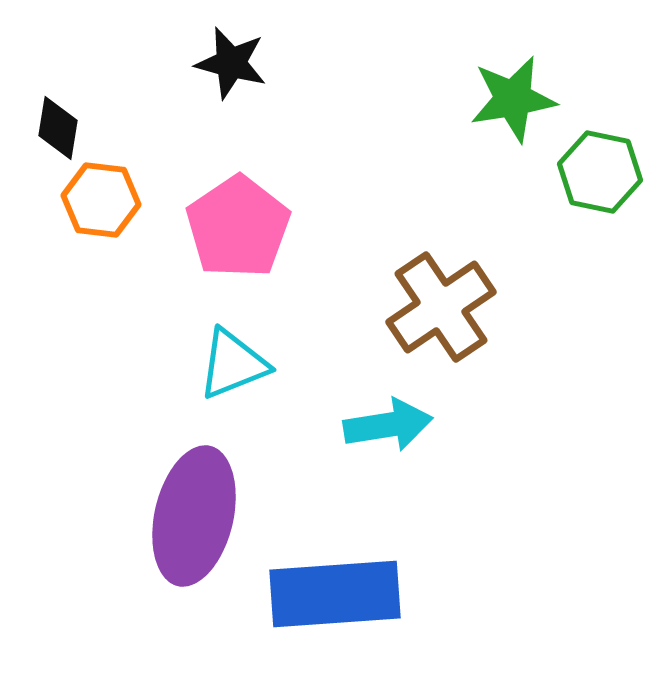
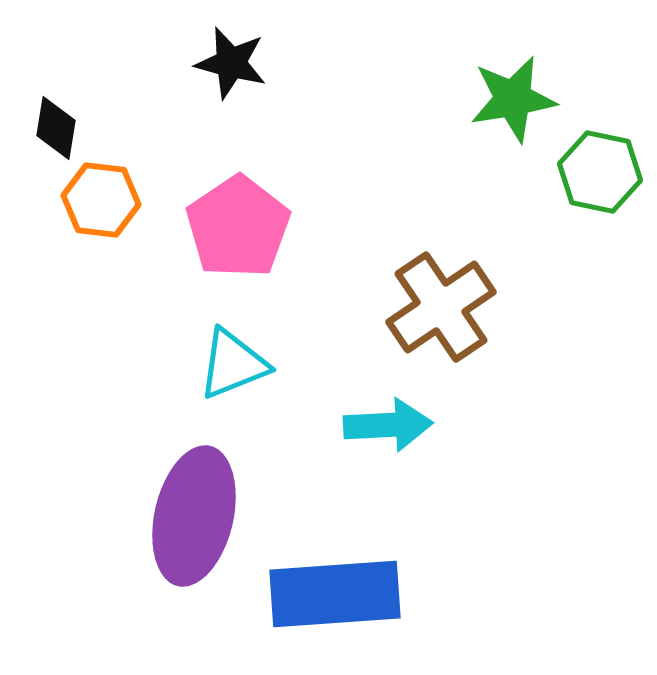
black diamond: moved 2 px left
cyan arrow: rotated 6 degrees clockwise
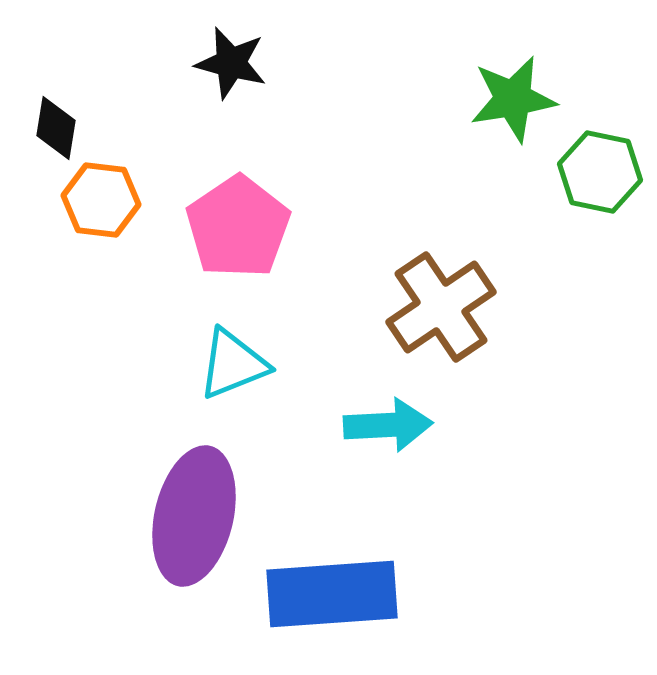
blue rectangle: moved 3 px left
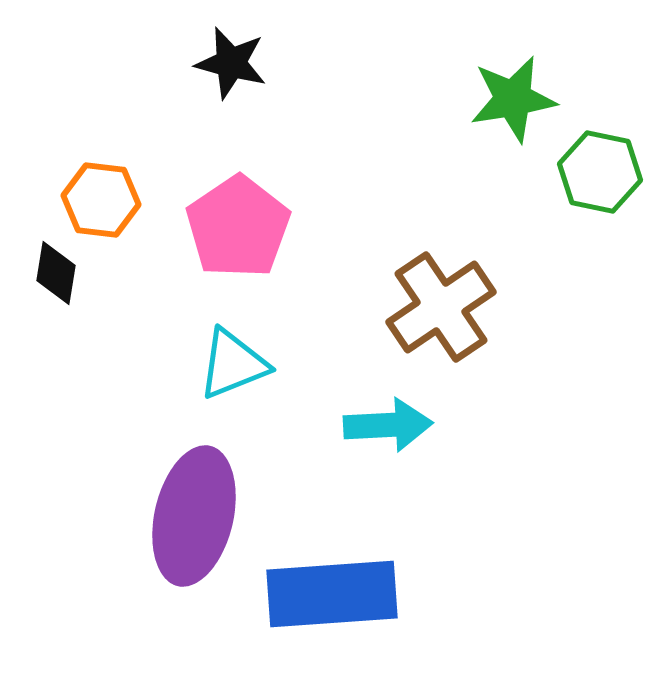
black diamond: moved 145 px down
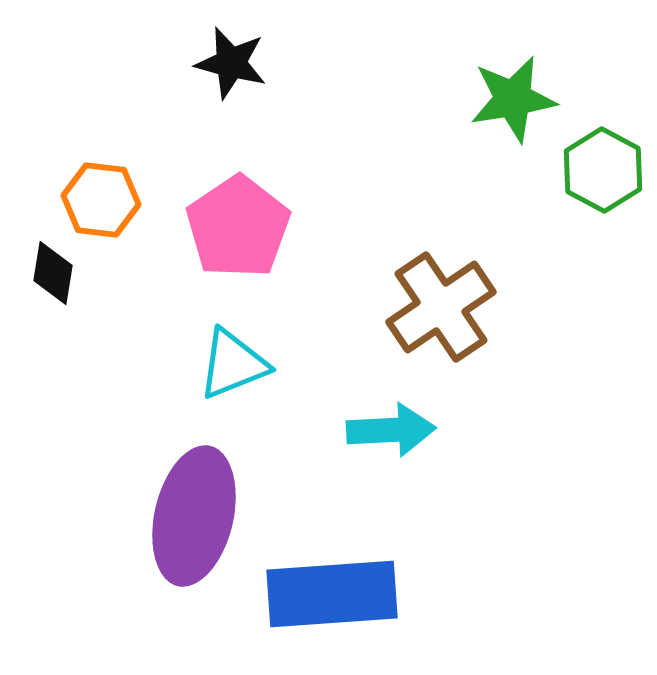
green hexagon: moved 3 px right, 2 px up; rotated 16 degrees clockwise
black diamond: moved 3 px left
cyan arrow: moved 3 px right, 5 px down
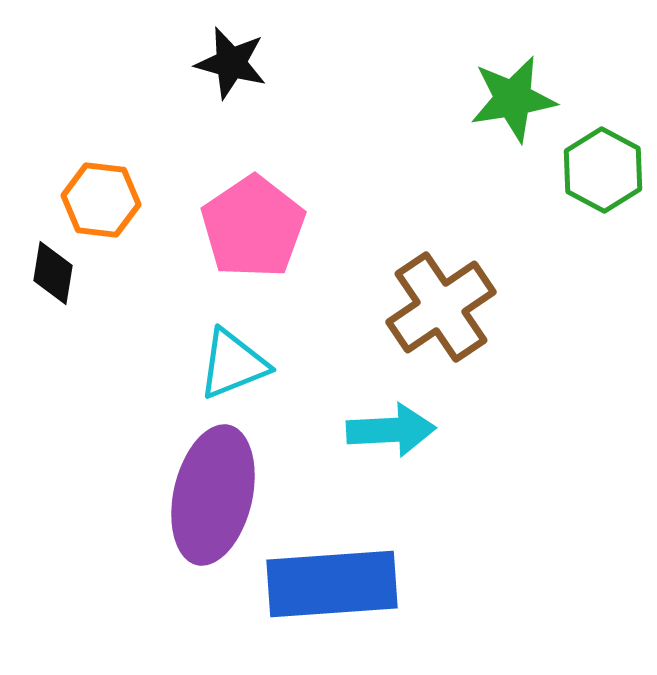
pink pentagon: moved 15 px right
purple ellipse: moved 19 px right, 21 px up
blue rectangle: moved 10 px up
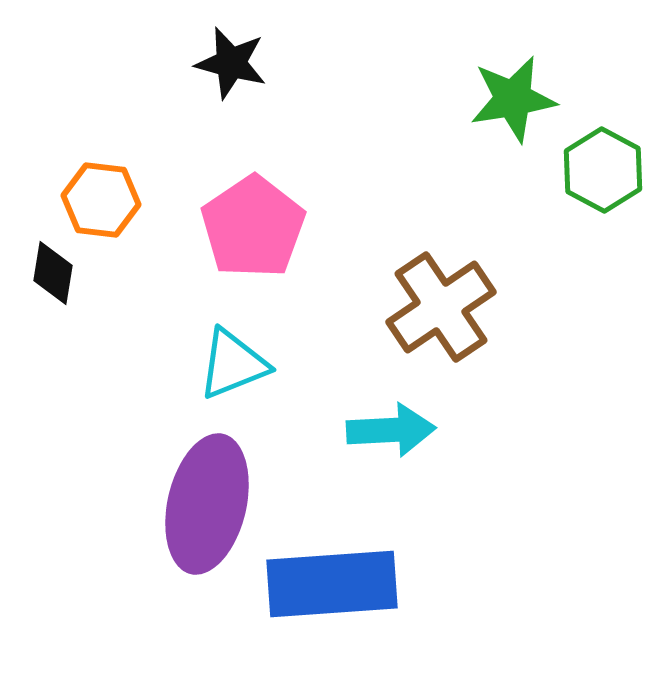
purple ellipse: moved 6 px left, 9 px down
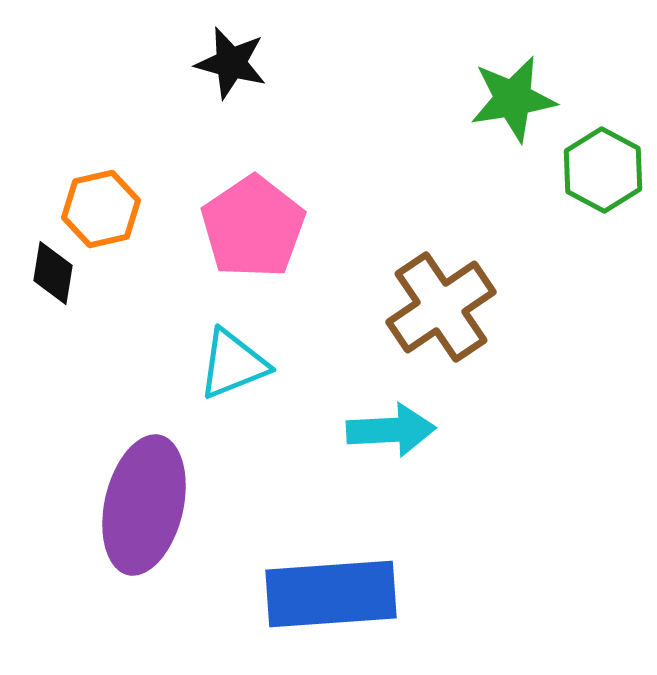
orange hexagon: moved 9 px down; rotated 20 degrees counterclockwise
purple ellipse: moved 63 px left, 1 px down
blue rectangle: moved 1 px left, 10 px down
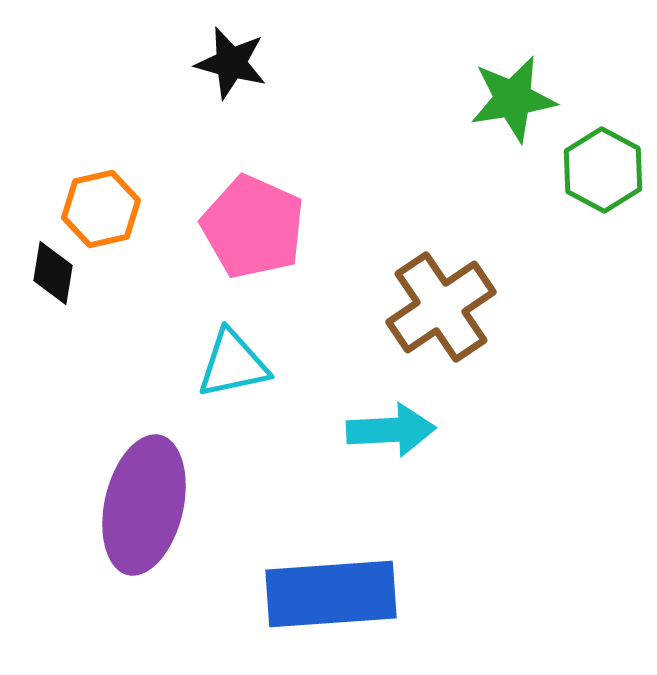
pink pentagon: rotated 14 degrees counterclockwise
cyan triangle: rotated 10 degrees clockwise
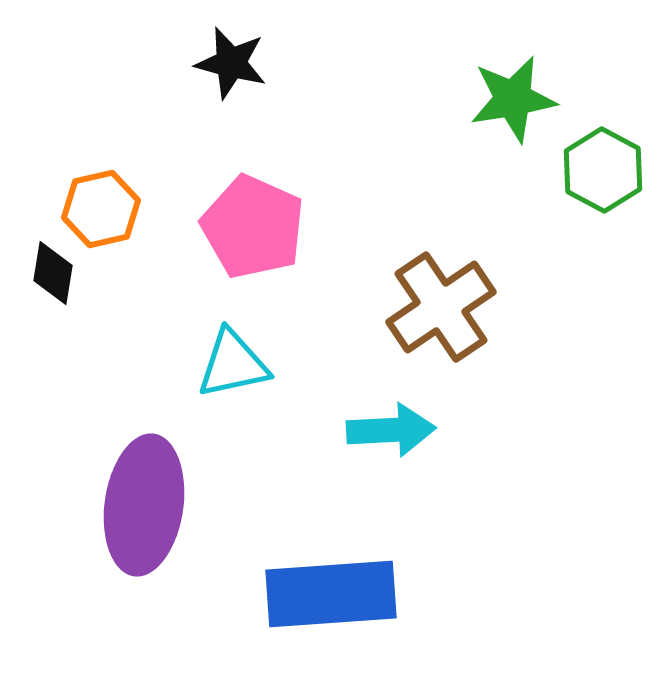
purple ellipse: rotated 5 degrees counterclockwise
